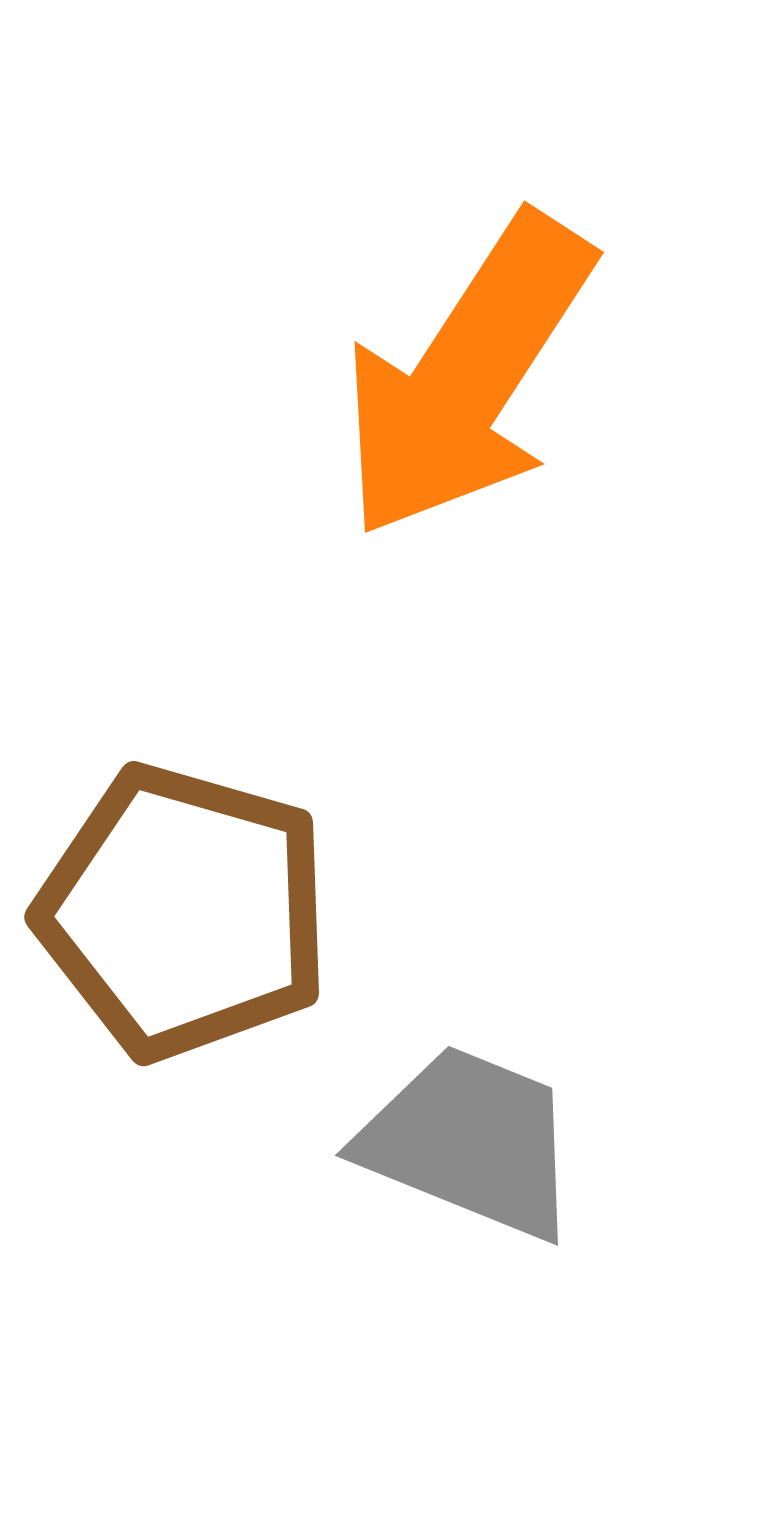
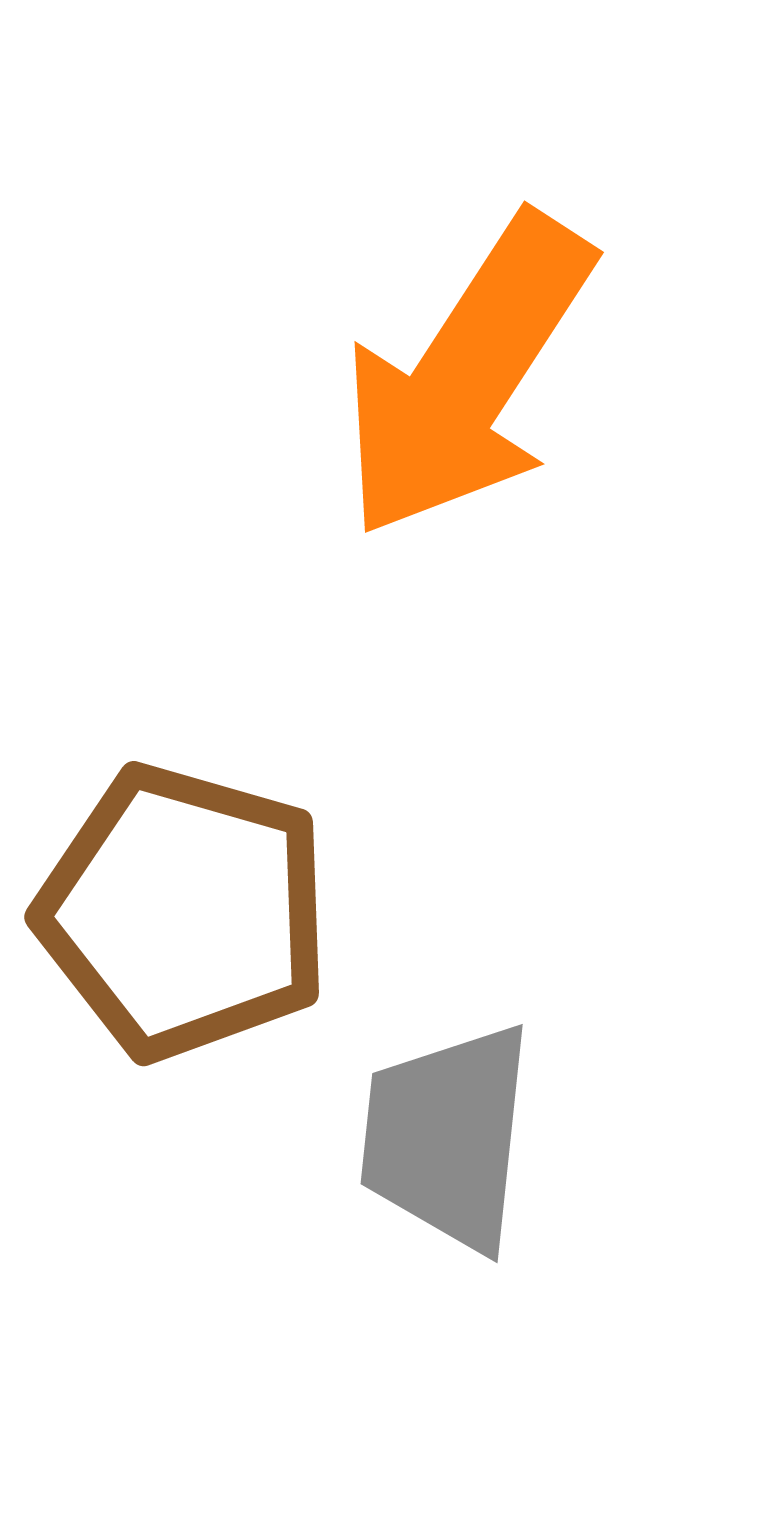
gray trapezoid: moved 23 px left, 5 px up; rotated 106 degrees counterclockwise
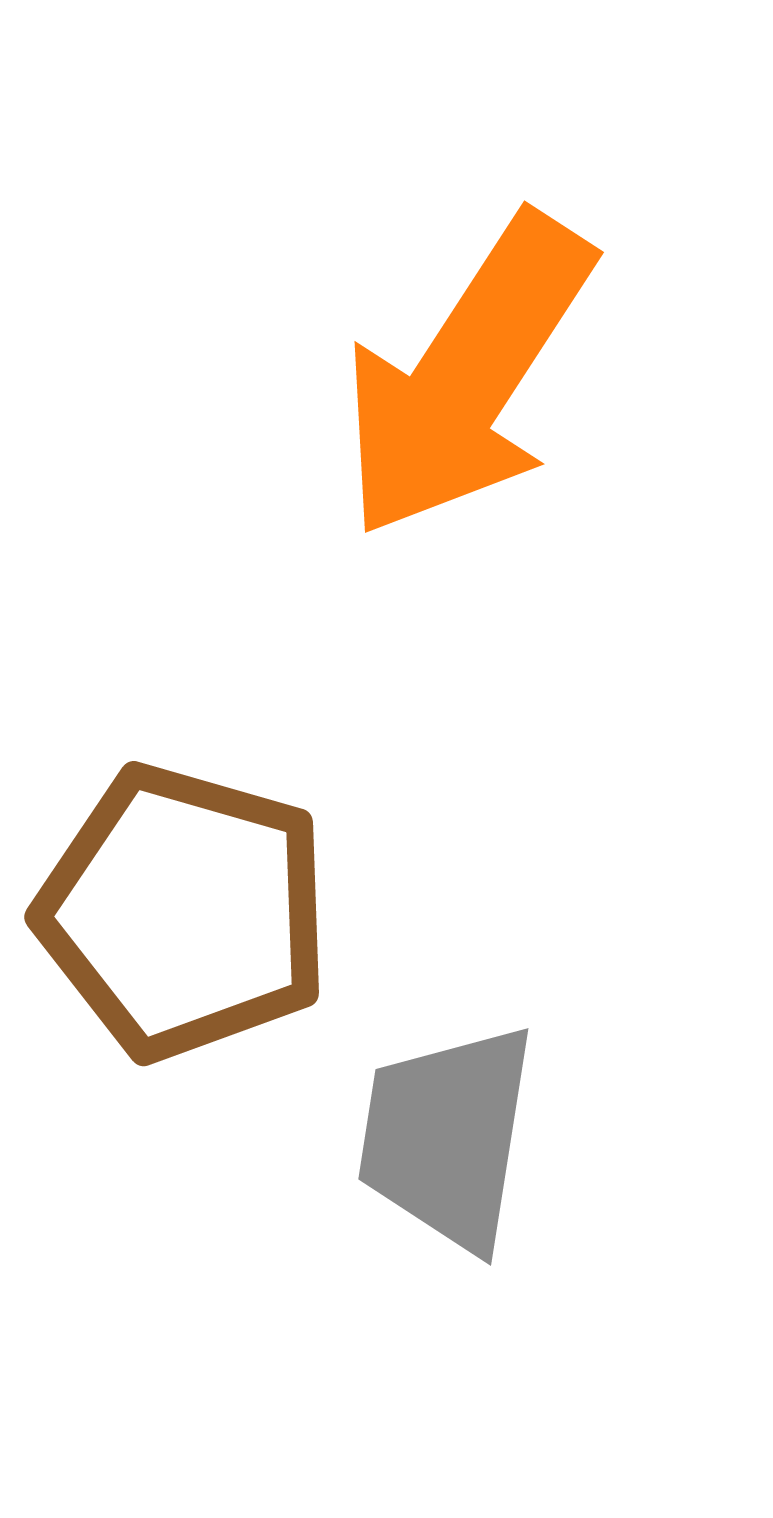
gray trapezoid: rotated 3 degrees clockwise
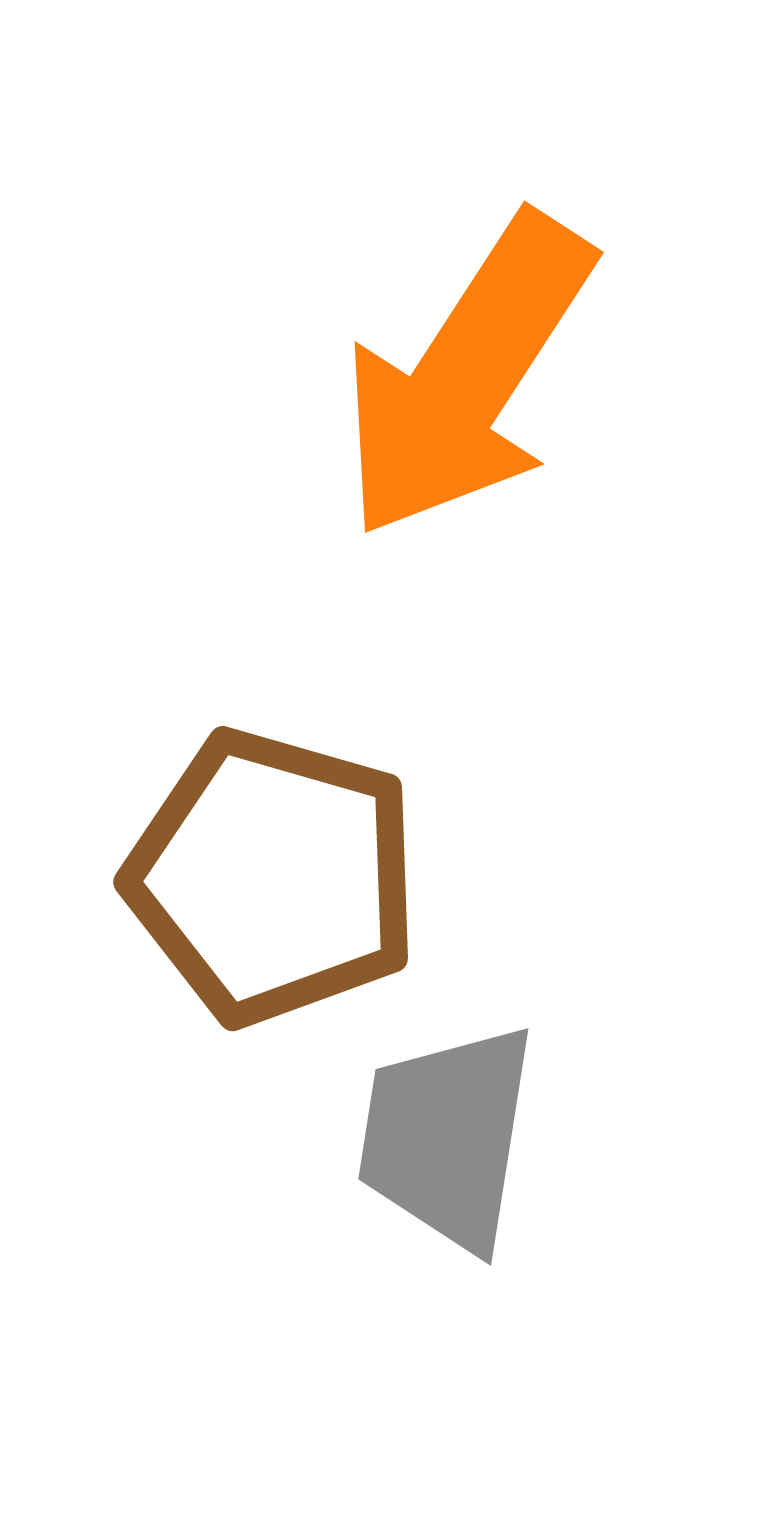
brown pentagon: moved 89 px right, 35 px up
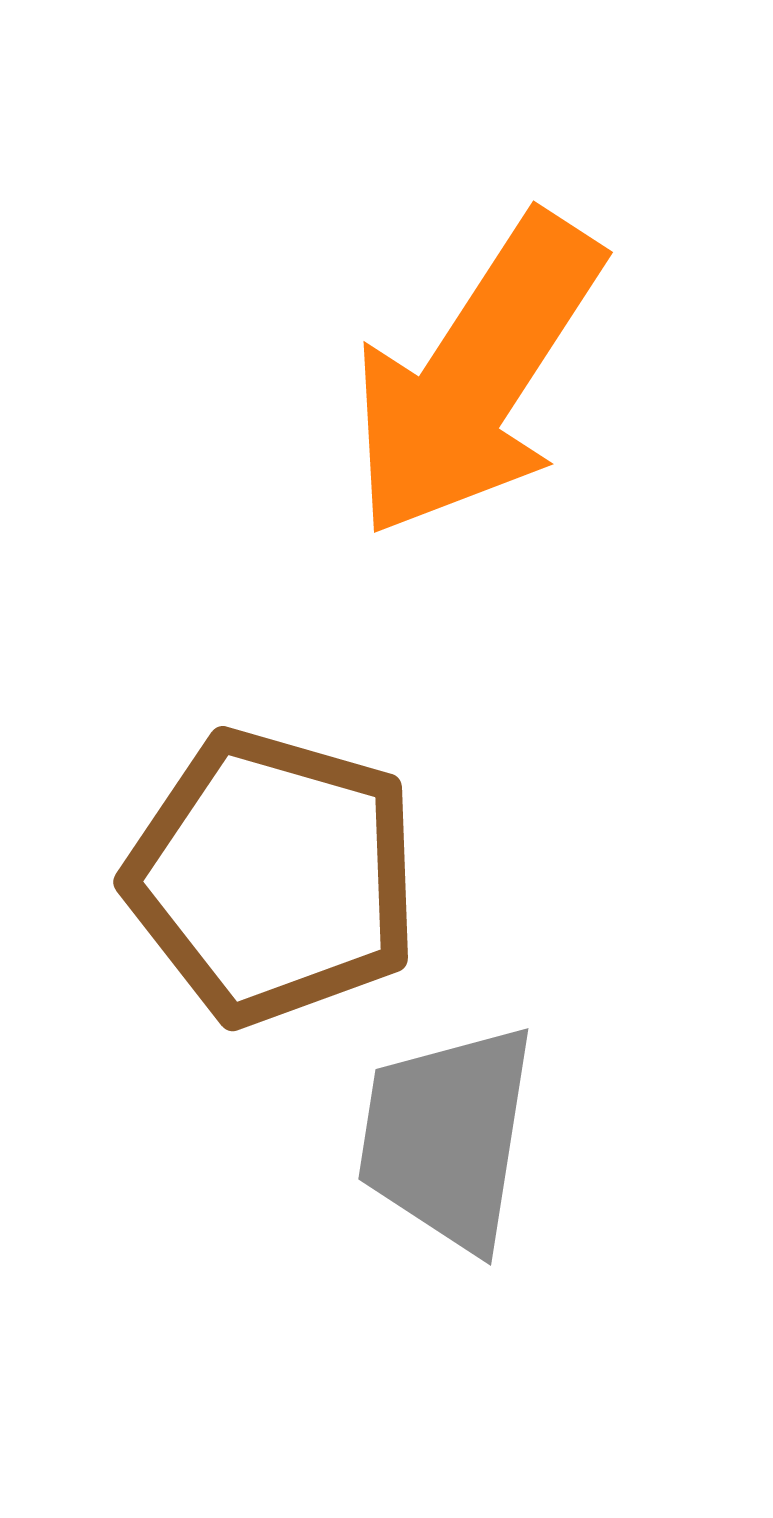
orange arrow: moved 9 px right
